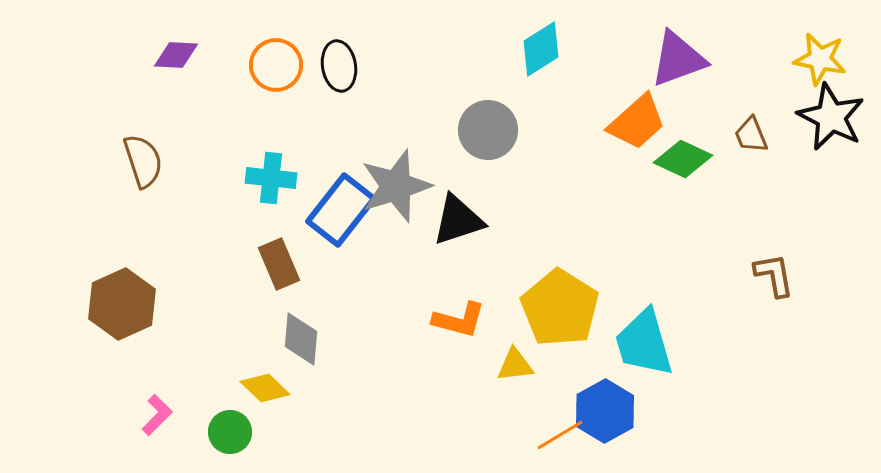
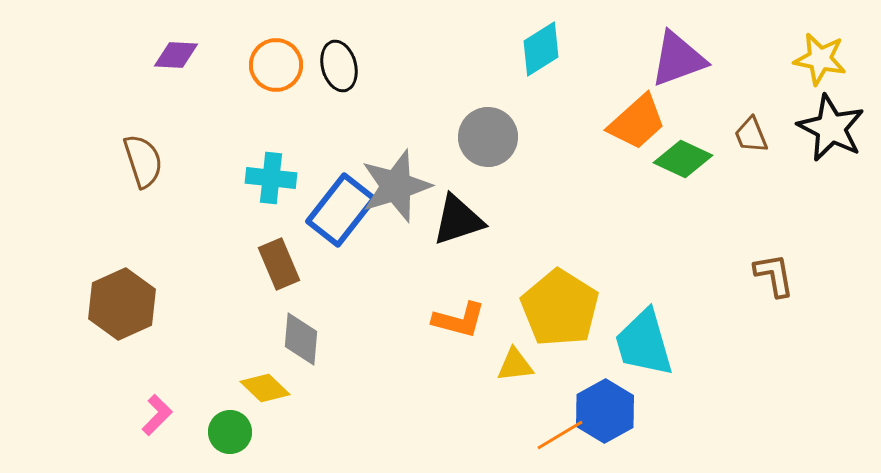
black ellipse: rotated 6 degrees counterclockwise
black star: moved 11 px down
gray circle: moved 7 px down
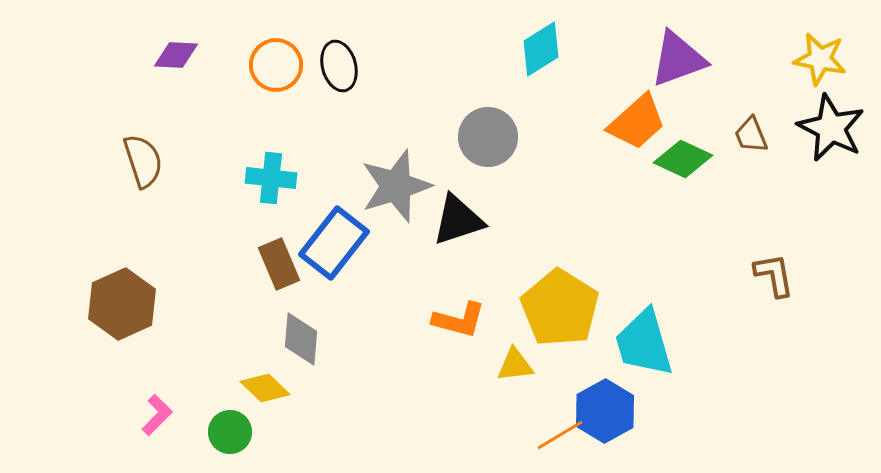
blue rectangle: moved 7 px left, 33 px down
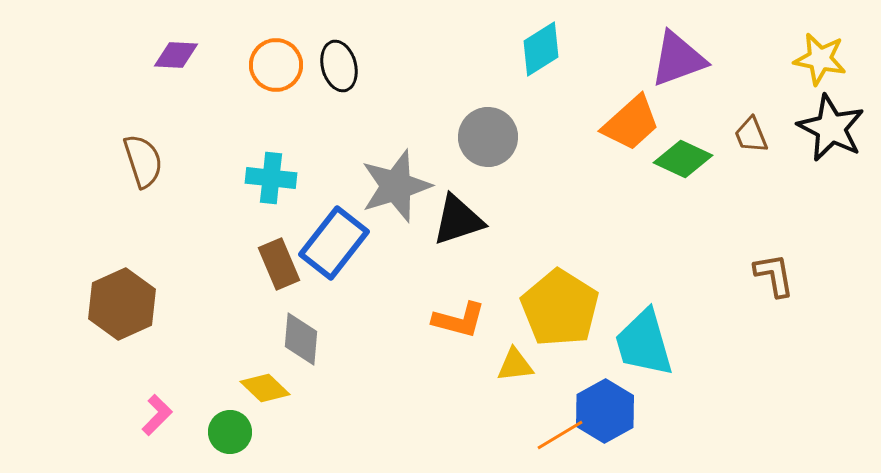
orange trapezoid: moved 6 px left, 1 px down
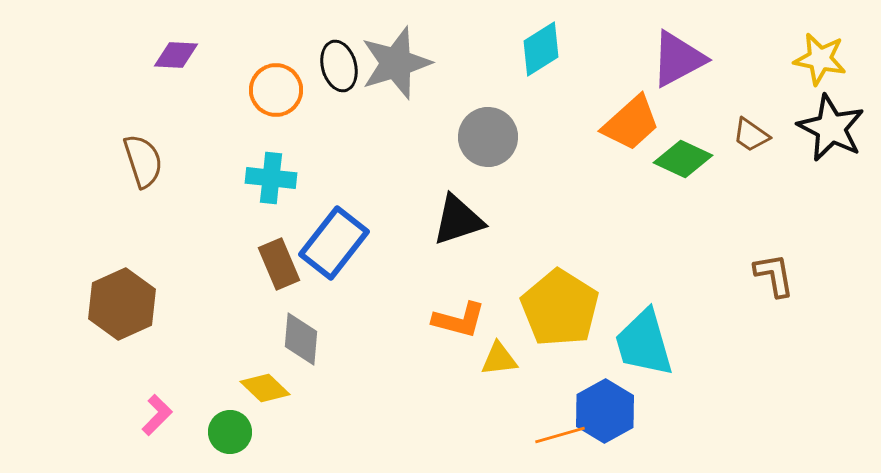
purple triangle: rotated 8 degrees counterclockwise
orange circle: moved 25 px down
brown trapezoid: rotated 33 degrees counterclockwise
gray star: moved 123 px up
yellow triangle: moved 16 px left, 6 px up
orange line: rotated 15 degrees clockwise
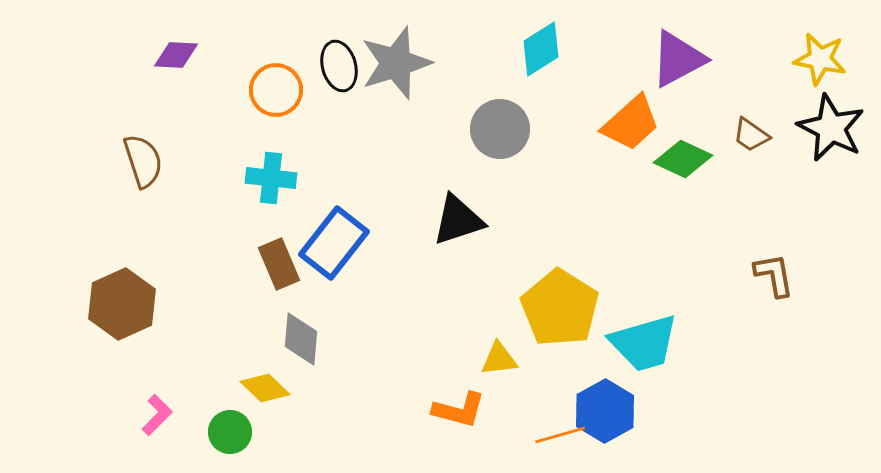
gray circle: moved 12 px right, 8 px up
orange L-shape: moved 90 px down
cyan trapezoid: rotated 90 degrees counterclockwise
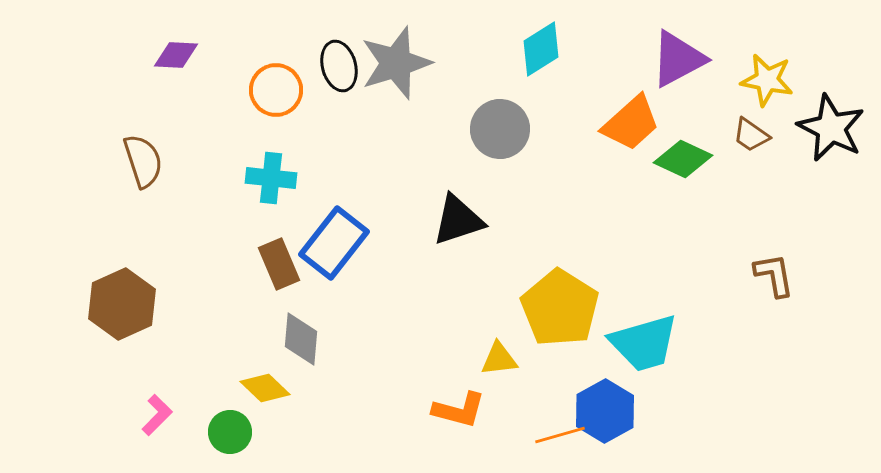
yellow star: moved 53 px left, 21 px down
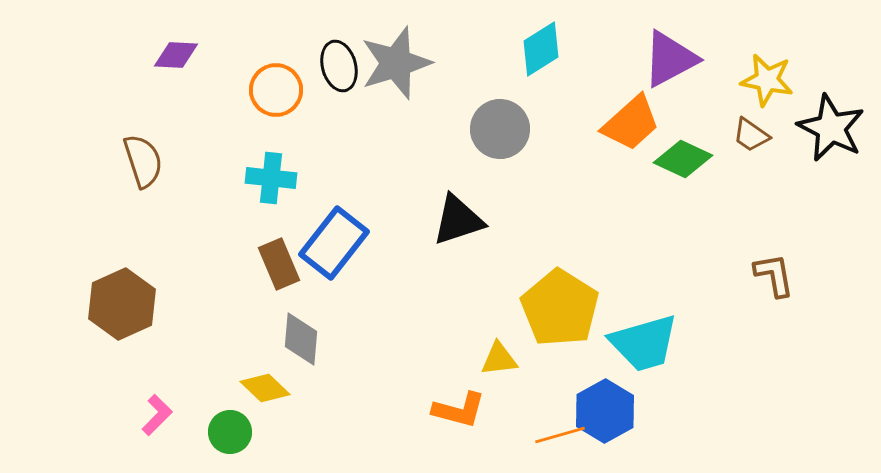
purple triangle: moved 8 px left
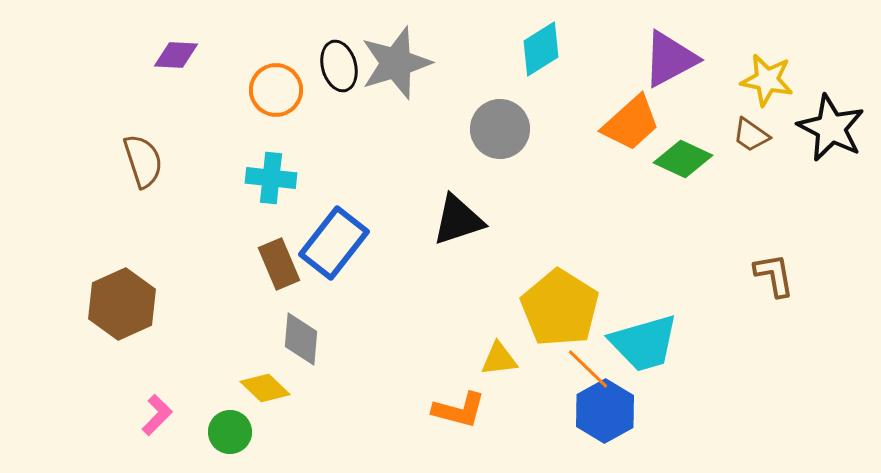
orange line: moved 28 px right, 66 px up; rotated 60 degrees clockwise
